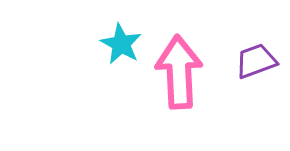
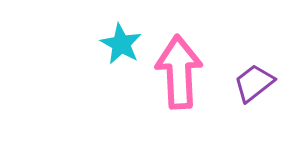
purple trapezoid: moved 2 px left, 22 px down; rotated 18 degrees counterclockwise
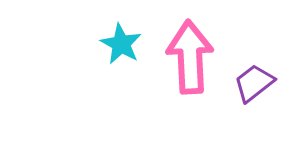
pink arrow: moved 11 px right, 15 px up
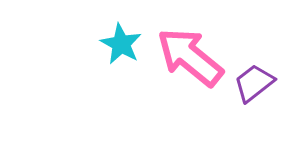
pink arrow: rotated 48 degrees counterclockwise
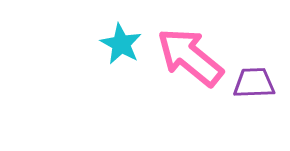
purple trapezoid: rotated 36 degrees clockwise
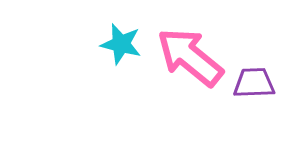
cyan star: rotated 15 degrees counterclockwise
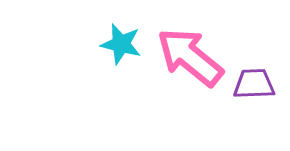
purple trapezoid: moved 1 px down
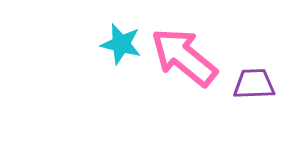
pink arrow: moved 6 px left
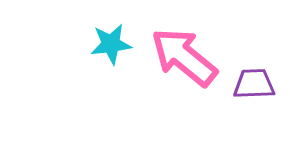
cyan star: moved 10 px left; rotated 21 degrees counterclockwise
